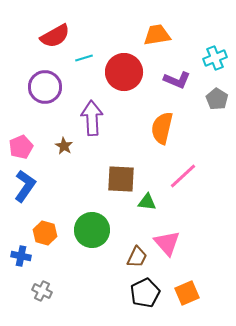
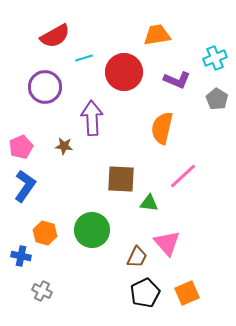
brown star: rotated 24 degrees counterclockwise
green triangle: moved 2 px right, 1 px down
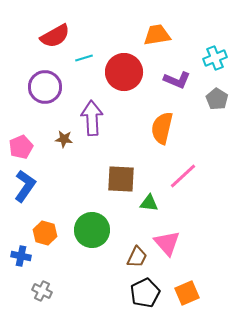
brown star: moved 7 px up
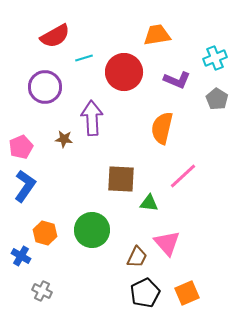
blue cross: rotated 18 degrees clockwise
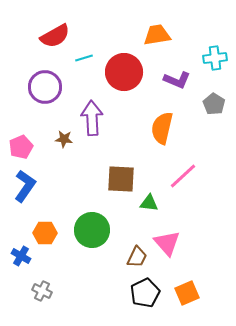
cyan cross: rotated 15 degrees clockwise
gray pentagon: moved 3 px left, 5 px down
orange hexagon: rotated 15 degrees counterclockwise
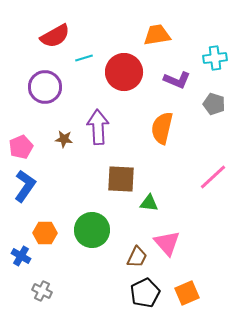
gray pentagon: rotated 15 degrees counterclockwise
purple arrow: moved 6 px right, 9 px down
pink line: moved 30 px right, 1 px down
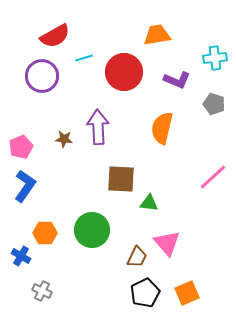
purple circle: moved 3 px left, 11 px up
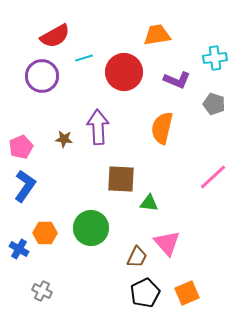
green circle: moved 1 px left, 2 px up
blue cross: moved 2 px left, 7 px up
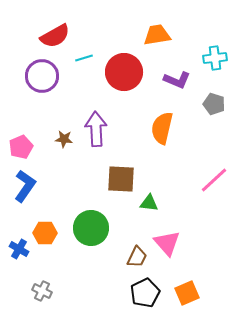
purple arrow: moved 2 px left, 2 px down
pink line: moved 1 px right, 3 px down
